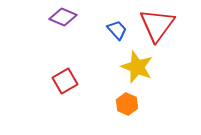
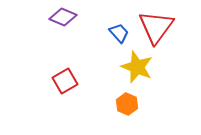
red triangle: moved 1 px left, 2 px down
blue trapezoid: moved 2 px right, 3 px down
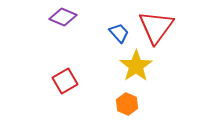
yellow star: moved 1 px left, 1 px up; rotated 16 degrees clockwise
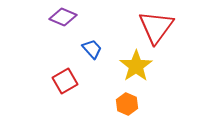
blue trapezoid: moved 27 px left, 16 px down
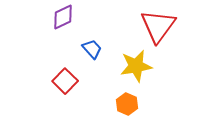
purple diamond: rotated 48 degrees counterclockwise
red triangle: moved 2 px right, 1 px up
yellow star: rotated 24 degrees clockwise
red square: rotated 15 degrees counterclockwise
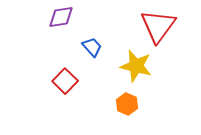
purple diamond: moved 2 px left; rotated 16 degrees clockwise
blue trapezoid: moved 2 px up
yellow star: rotated 24 degrees clockwise
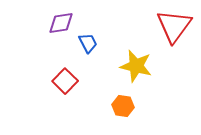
purple diamond: moved 6 px down
red triangle: moved 16 px right
blue trapezoid: moved 4 px left, 4 px up; rotated 15 degrees clockwise
orange hexagon: moved 4 px left, 2 px down; rotated 15 degrees counterclockwise
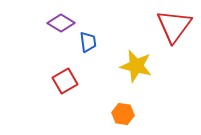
purple diamond: rotated 40 degrees clockwise
blue trapezoid: moved 1 px up; rotated 20 degrees clockwise
red square: rotated 15 degrees clockwise
orange hexagon: moved 8 px down
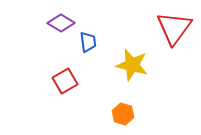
red triangle: moved 2 px down
yellow star: moved 4 px left, 1 px up
orange hexagon: rotated 10 degrees clockwise
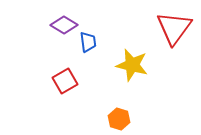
purple diamond: moved 3 px right, 2 px down
orange hexagon: moved 4 px left, 5 px down
